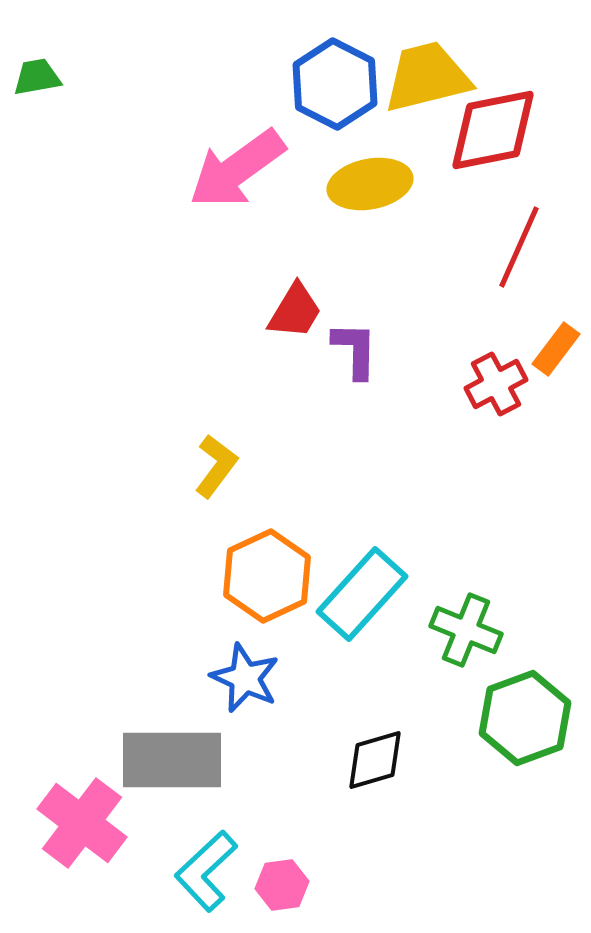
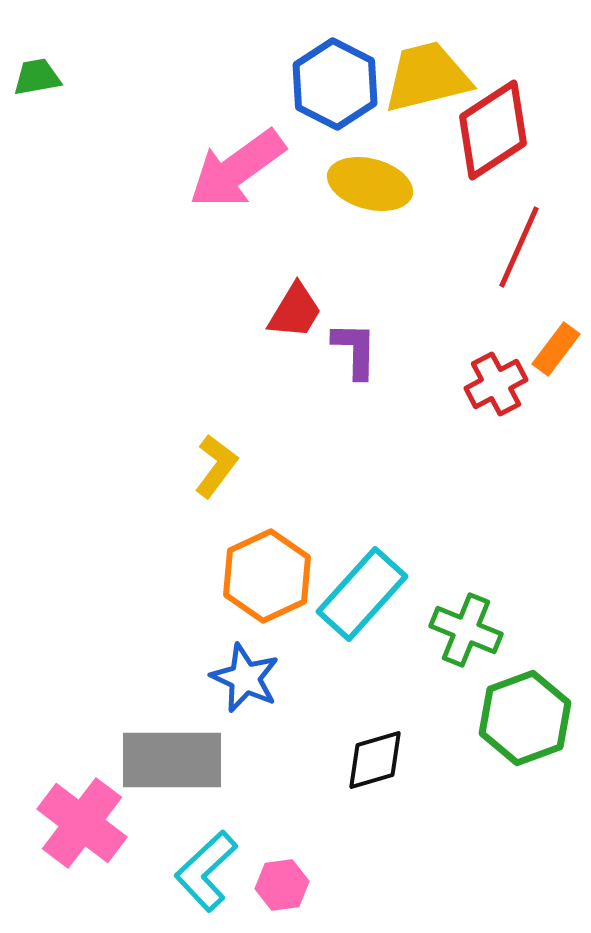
red diamond: rotated 22 degrees counterclockwise
yellow ellipse: rotated 26 degrees clockwise
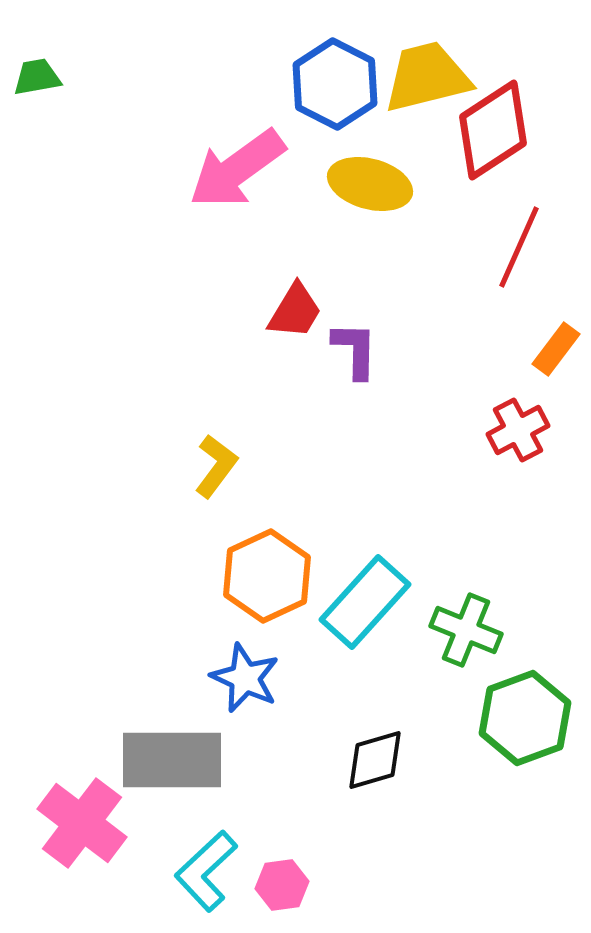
red cross: moved 22 px right, 46 px down
cyan rectangle: moved 3 px right, 8 px down
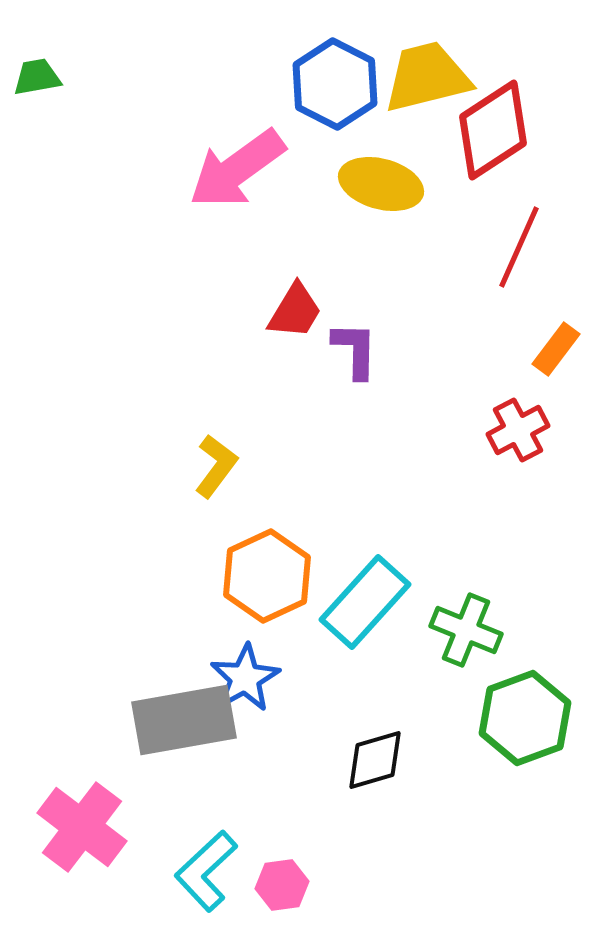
yellow ellipse: moved 11 px right
blue star: rotated 18 degrees clockwise
gray rectangle: moved 12 px right, 40 px up; rotated 10 degrees counterclockwise
pink cross: moved 4 px down
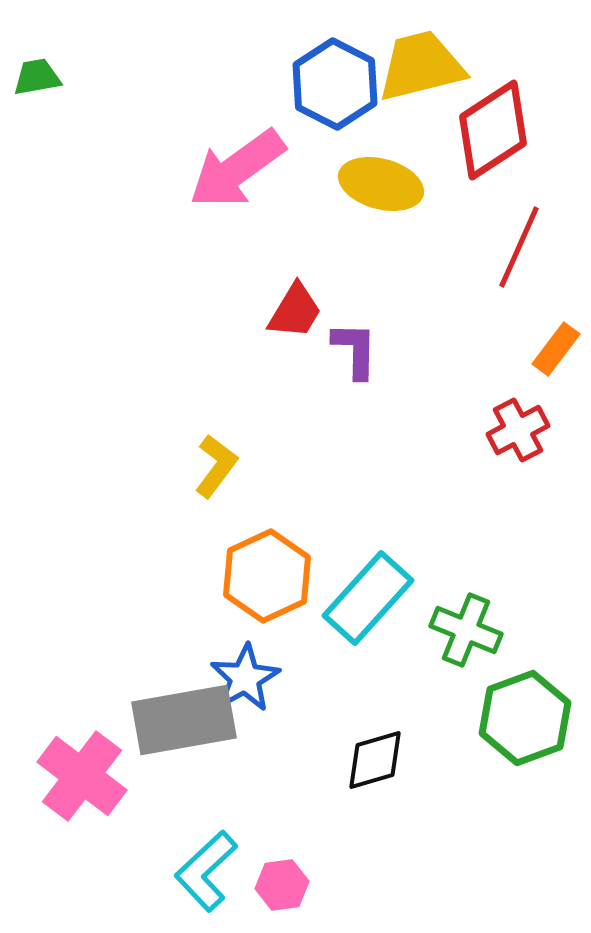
yellow trapezoid: moved 6 px left, 11 px up
cyan rectangle: moved 3 px right, 4 px up
pink cross: moved 51 px up
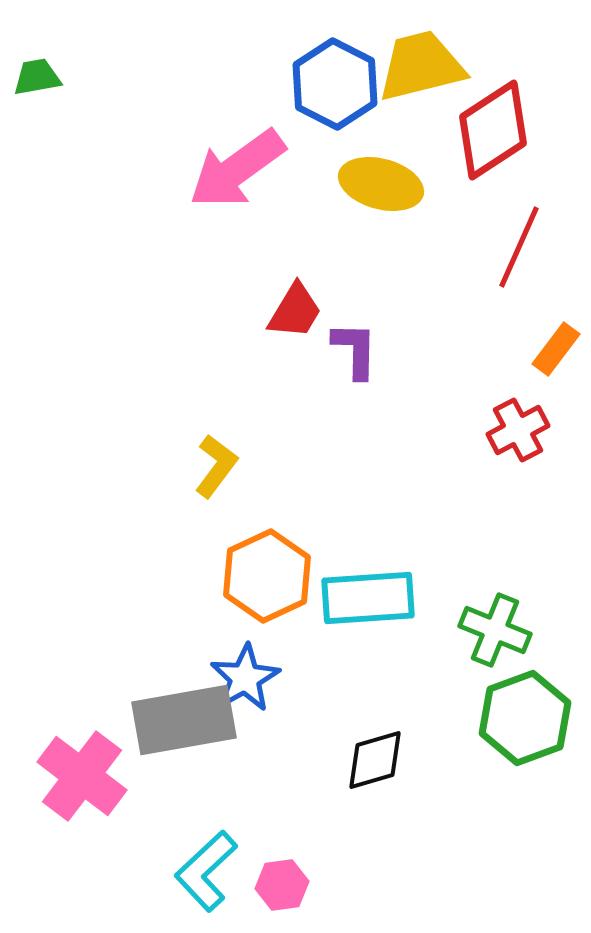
cyan rectangle: rotated 44 degrees clockwise
green cross: moved 29 px right
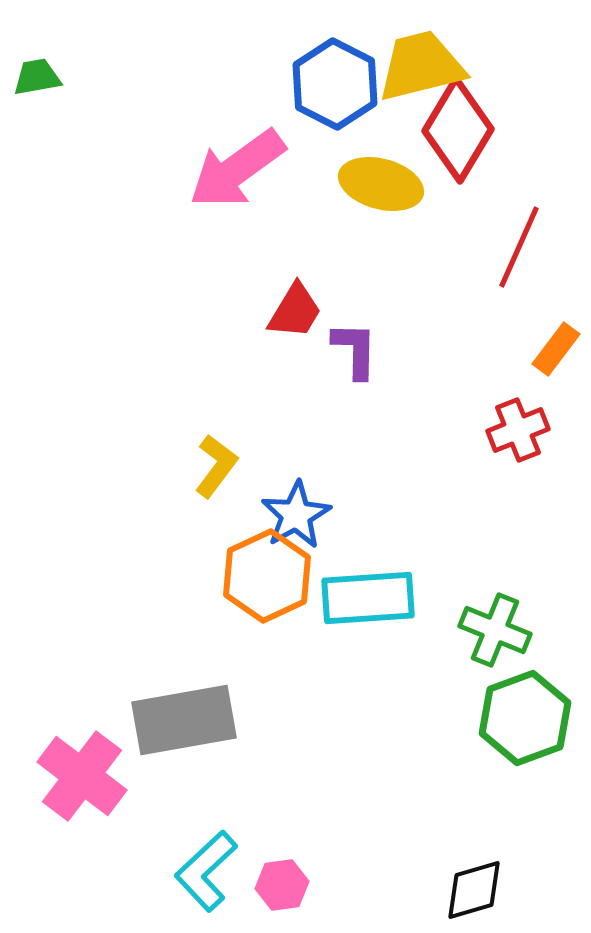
red diamond: moved 35 px left; rotated 26 degrees counterclockwise
red cross: rotated 6 degrees clockwise
blue star: moved 51 px right, 163 px up
black diamond: moved 99 px right, 130 px down
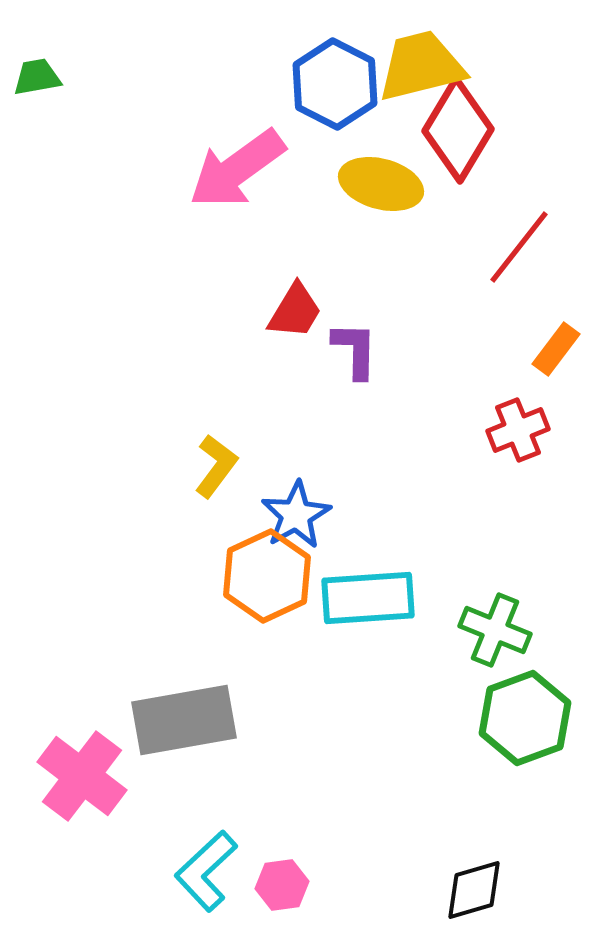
red line: rotated 14 degrees clockwise
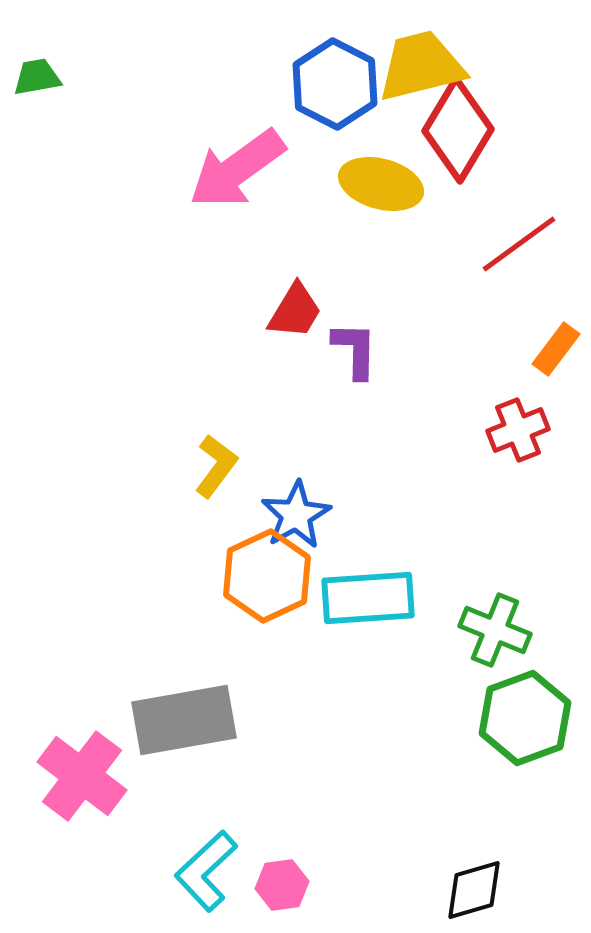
red line: moved 3 px up; rotated 16 degrees clockwise
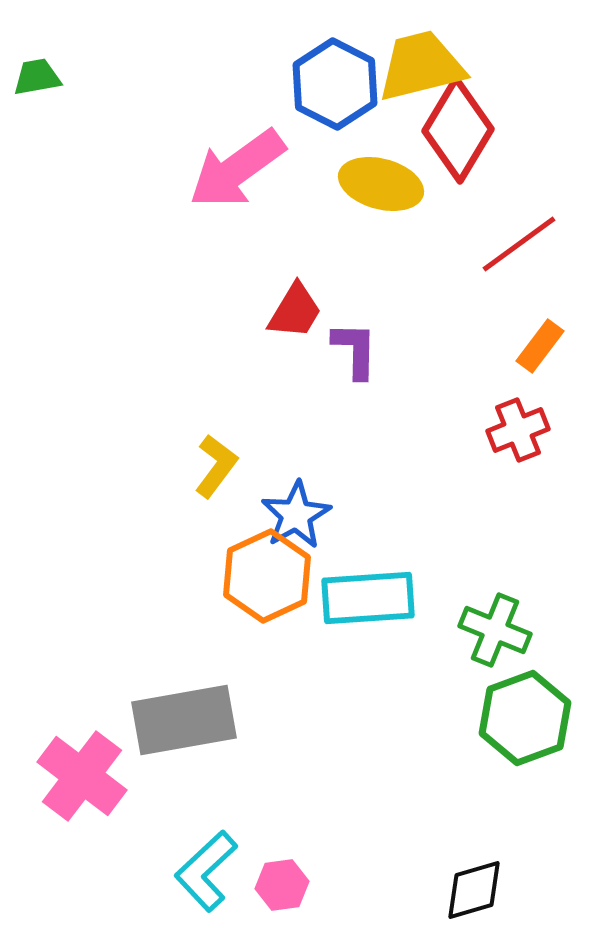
orange rectangle: moved 16 px left, 3 px up
